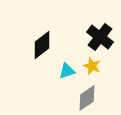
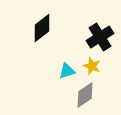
black cross: rotated 20 degrees clockwise
black diamond: moved 17 px up
gray diamond: moved 2 px left, 3 px up
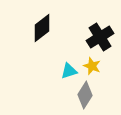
cyan triangle: moved 2 px right
gray diamond: rotated 24 degrees counterclockwise
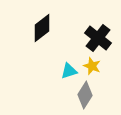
black cross: moved 2 px left, 1 px down; rotated 20 degrees counterclockwise
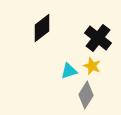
gray diamond: moved 1 px right
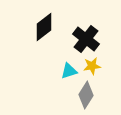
black diamond: moved 2 px right, 1 px up
black cross: moved 12 px left, 1 px down
yellow star: rotated 30 degrees counterclockwise
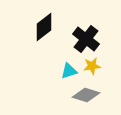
gray diamond: rotated 76 degrees clockwise
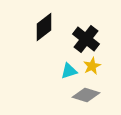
yellow star: rotated 18 degrees counterclockwise
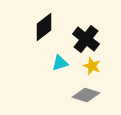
yellow star: rotated 24 degrees counterclockwise
cyan triangle: moved 9 px left, 8 px up
